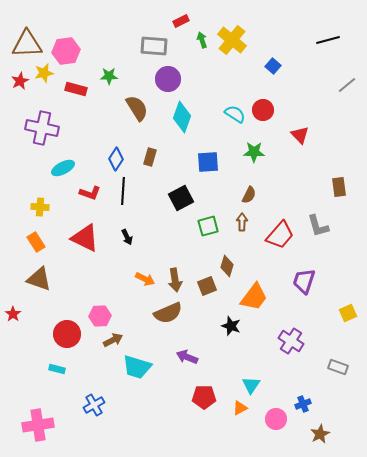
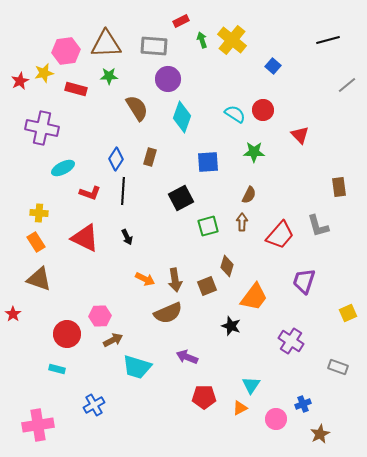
brown triangle at (27, 44): moved 79 px right
yellow cross at (40, 207): moved 1 px left, 6 px down
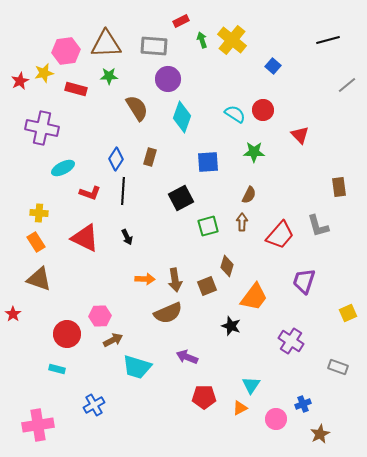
orange arrow at (145, 279): rotated 24 degrees counterclockwise
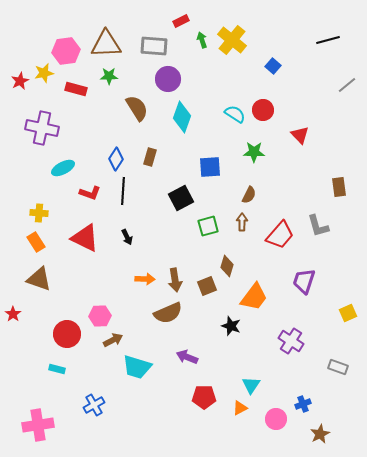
blue square at (208, 162): moved 2 px right, 5 px down
